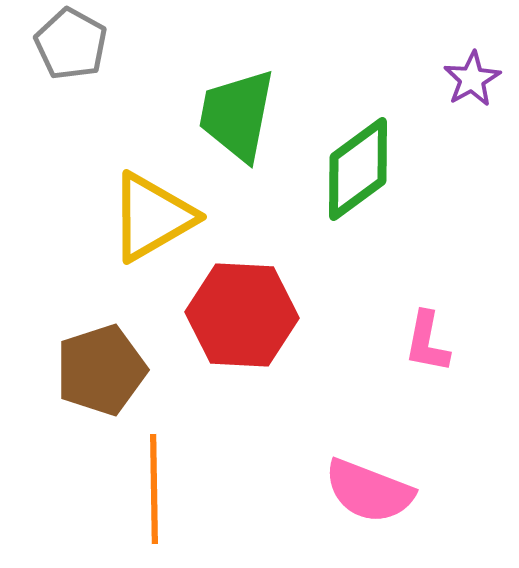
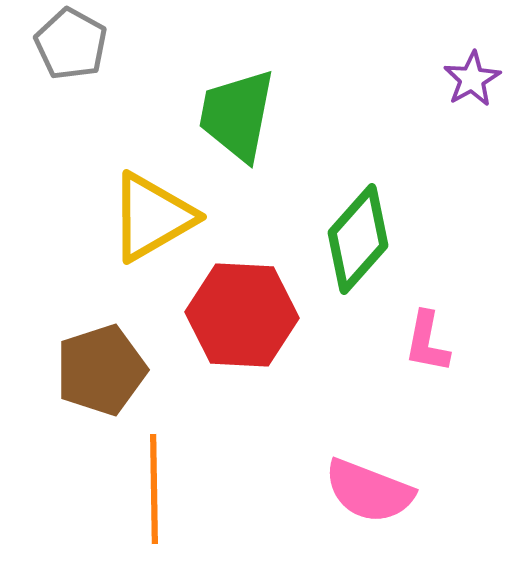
green diamond: moved 70 px down; rotated 12 degrees counterclockwise
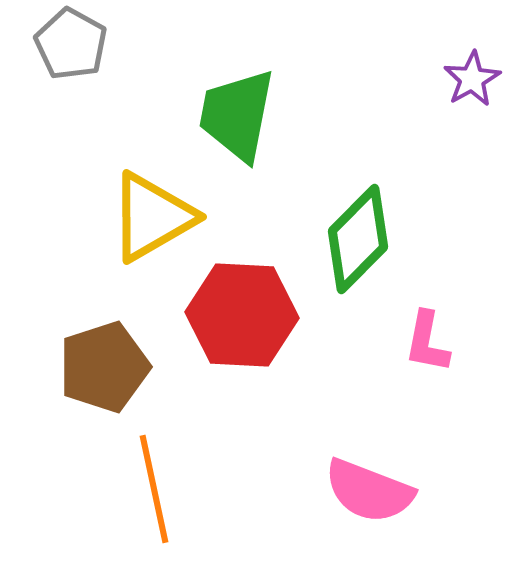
green diamond: rotated 3 degrees clockwise
brown pentagon: moved 3 px right, 3 px up
orange line: rotated 11 degrees counterclockwise
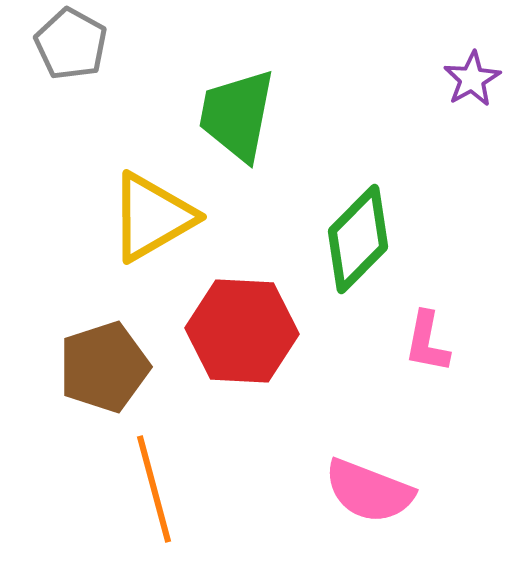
red hexagon: moved 16 px down
orange line: rotated 3 degrees counterclockwise
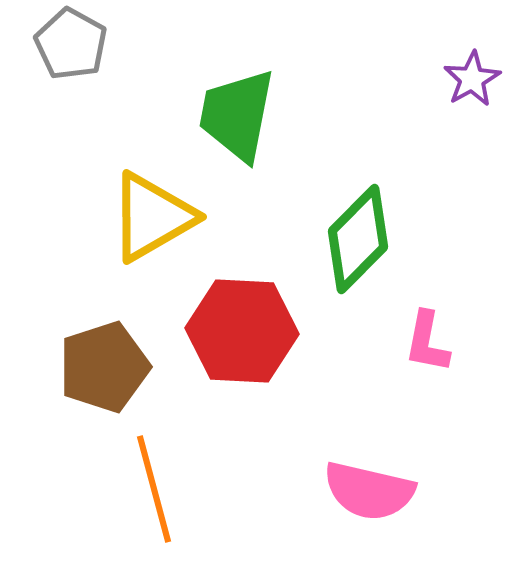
pink semicircle: rotated 8 degrees counterclockwise
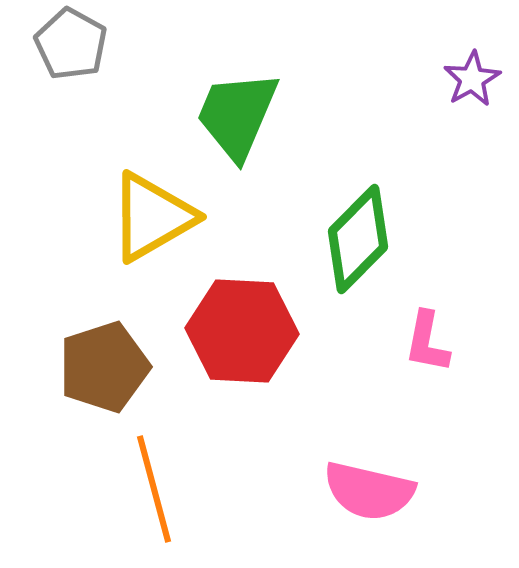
green trapezoid: rotated 12 degrees clockwise
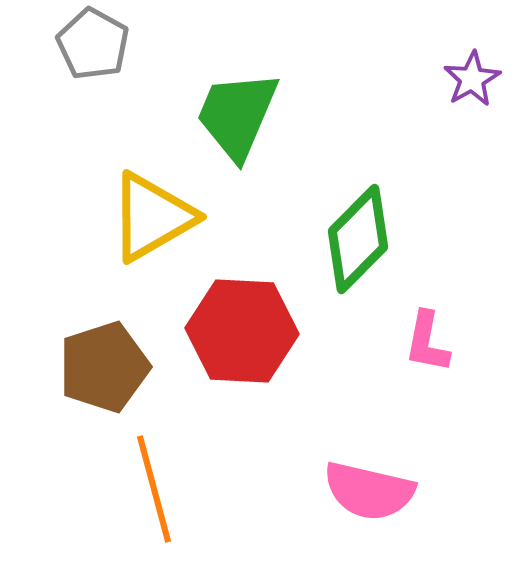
gray pentagon: moved 22 px right
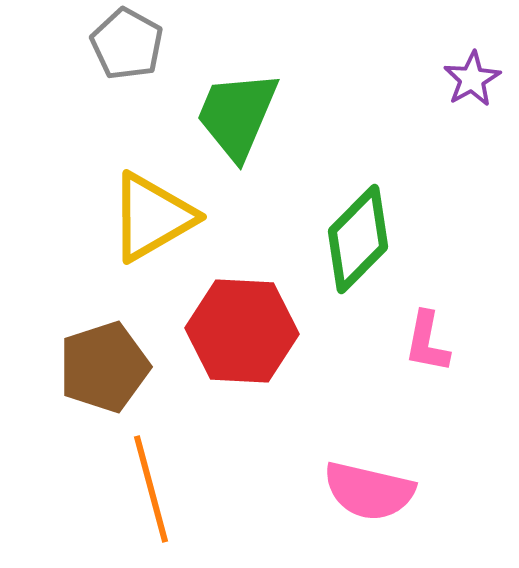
gray pentagon: moved 34 px right
orange line: moved 3 px left
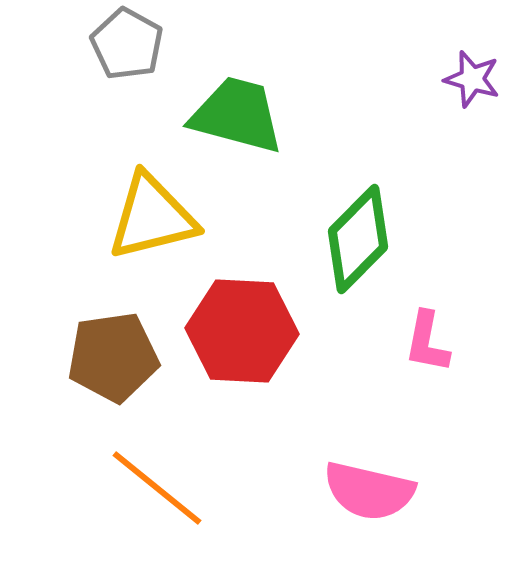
purple star: rotated 26 degrees counterclockwise
green trapezoid: rotated 82 degrees clockwise
yellow triangle: rotated 16 degrees clockwise
brown pentagon: moved 9 px right, 10 px up; rotated 10 degrees clockwise
orange line: moved 6 px right, 1 px up; rotated 36 degrees counterclockwise
